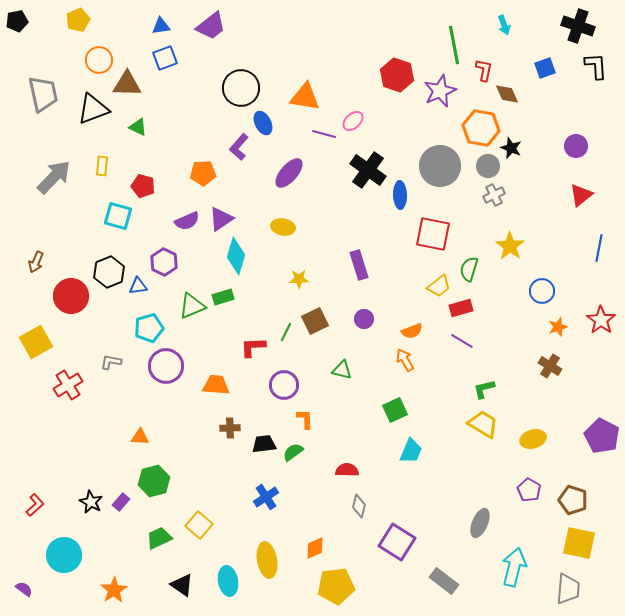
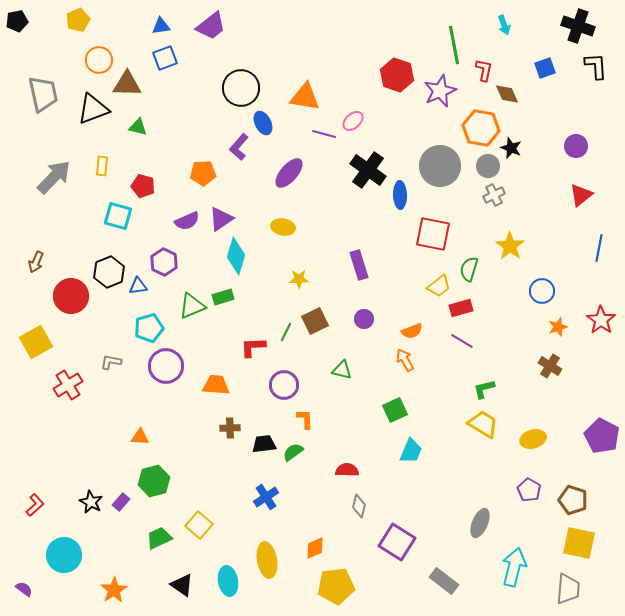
green triangle at (138, 127): rotated 12 degrees counterclockwise
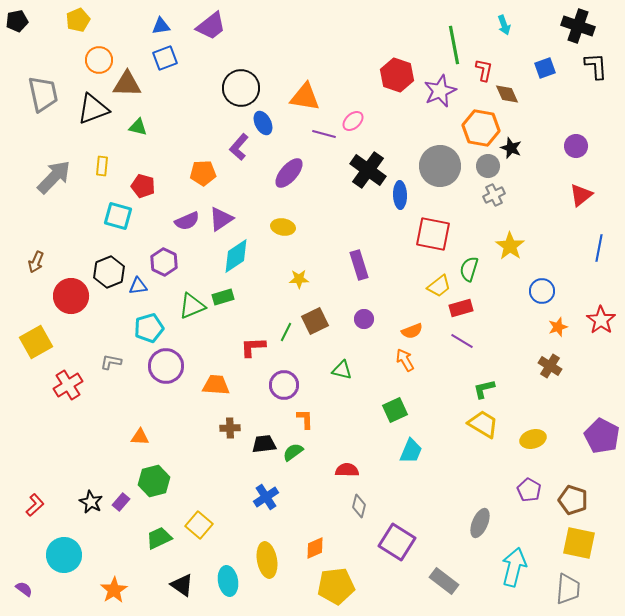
cyan diamond at (236, 256): rotated 39 degrees clockwise
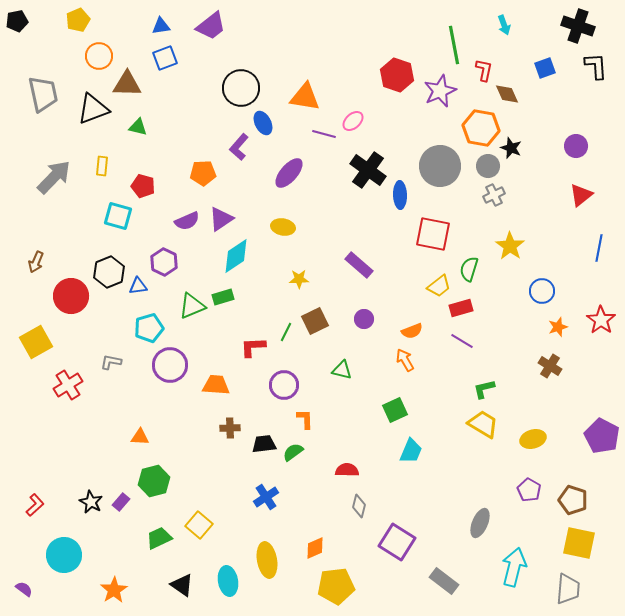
orange circle at (99, 60): moved 4 px up
purple rectangle at (359, 265): rotated 32 degrees counterclockwise
purple circle at (166, 366): moved 4 px right, 1 px up
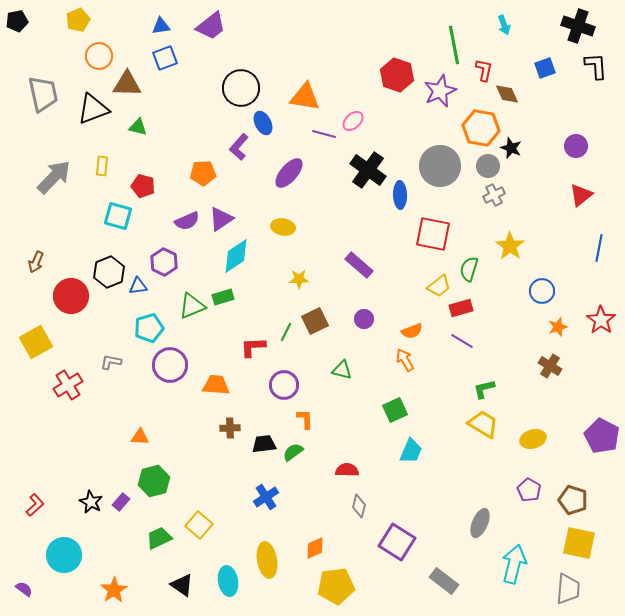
cyan arrow at (514, 567): moved 3 px up
